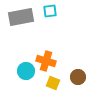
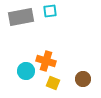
brown circle: moved 5 px right, 2 px down
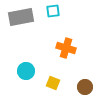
cyan square: moved 3 px right
orange cross: moved 20 px right, 13 px up
brown circle: moved 2 px right, 8 px down
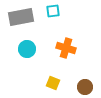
cyan circle: moved 1 px right, 22 px up
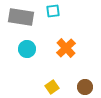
gray rectangle: rotated 20 degrees clockwise
orange cross: rotated 30 degrees clockwise
yellow square: moved 1 px left, 4 px down; rotated 32 degrees clockwise
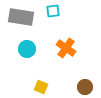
orange cross: rotated 12 degrees counterclockwise
yellow square: moved 11 px left; rotated 32 degrees counterclockwise
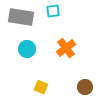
orange cross: rotated 18 degrees clockwise
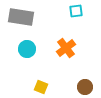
cyan square: moved 23 px right
